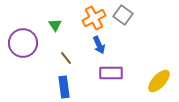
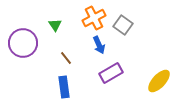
gray square: moved 10 px down
purple rectangle: rotated 30 degrees counterclockwise
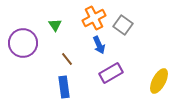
brown line: moved 1 px right, 1 px down
yellow ellipse: rotated 15 degrees counterclockwise
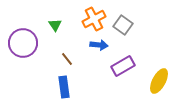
orange cross: moved 1 px down
blue arrow: rotated 60 degrees counterclockwise
purple rectangle: moved 12 px right, 7 px up
